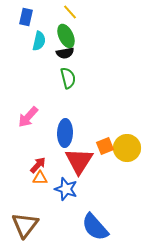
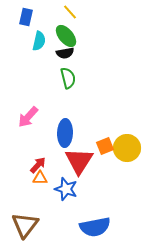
green ellipse: rotated 15 degrees counterclockwise
blue semicircle: rotated 60 degrees counterclockwise
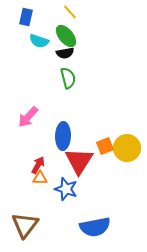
cyan semicircle: rotated 96 degrees clockwise
blue ellipse: moved 2 px left, 3 px down
red arrow: rotated 12 degrees counterclockwise
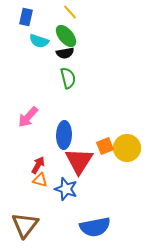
blue ellipse: moved 1 px right, 1 px up
orange triangle: moved 2 px down; rotated 14 degrees clockwise
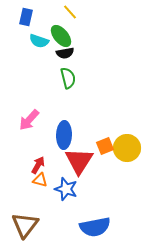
green ellipse: moved 5 px left
pink arrow: moved 1 px right, 3 px down
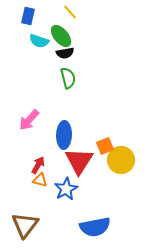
blue rectangle: moved 2 px right, 1 px up
yellow circle: moved 6 px left, 12 px down
blue star: rotated 25 degrees clockwise
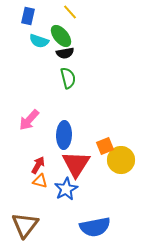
red triangle: moved 3 px left, 3 px down
orange triangle: moved 1 px down
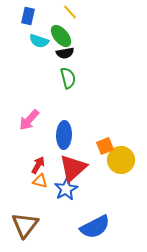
red triangle: moved 3 px left, 4 px down; rotated 16 degrees clockwise
blue semicircle: rotated 16 degrees counterclockwise
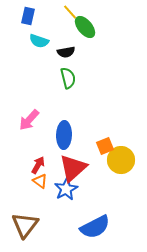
green ellipse: moved 24 px right, 9 px up
black semicircle: moved 1 px right, 1 px up
orange triangle: rotated 21 degrees clockwise
